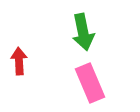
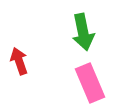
red arrow: rotated 16 degrees counterclockwise
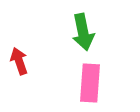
pink rectangle: rotated 27 degrees clockwise
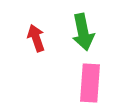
red arrow: moved 17 px right, 23 px up
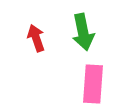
pink rectangle: moved 3 px right, 1 px down
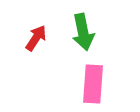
red arrow: rotated 52 degrees clockwise
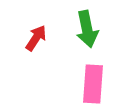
green arrow: moved 4 px right, 3 px up
